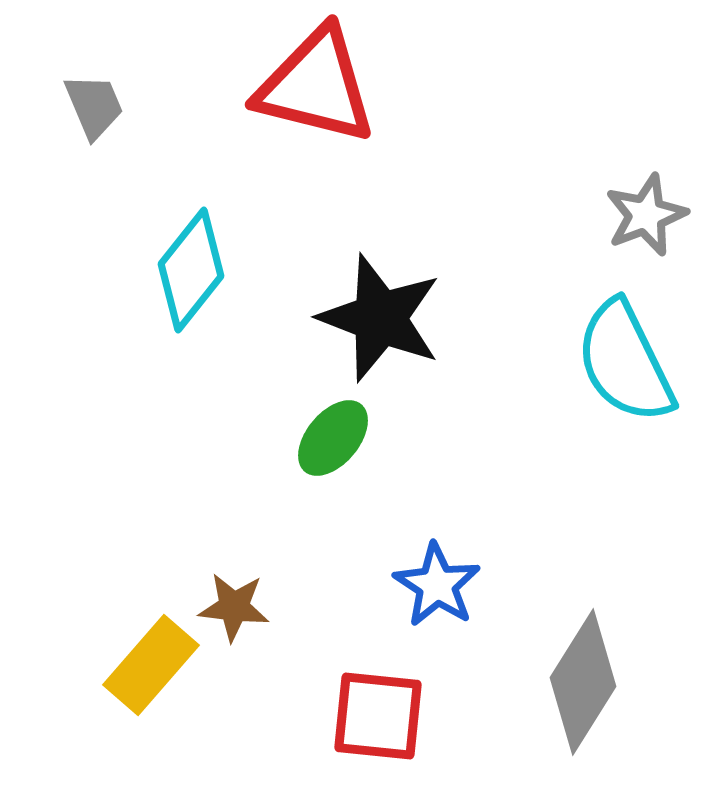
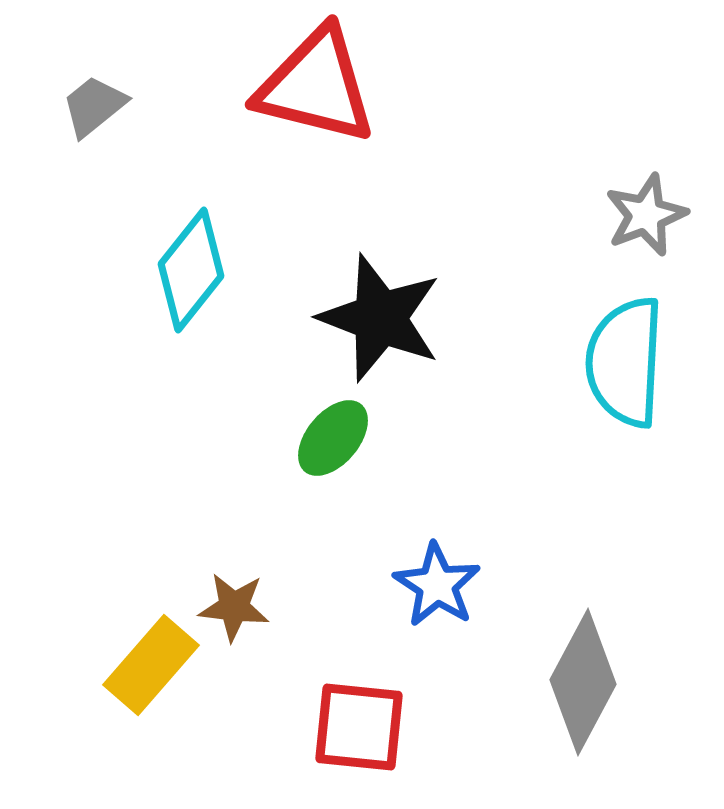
gray trapezoid: rotated 106 degrees counterclockwise
cyan semicircle: rotated 29 degrees clockwise
gray diamond: rotated 4 degrees counterclockwise
red square: moved 19 px left, 11 px down
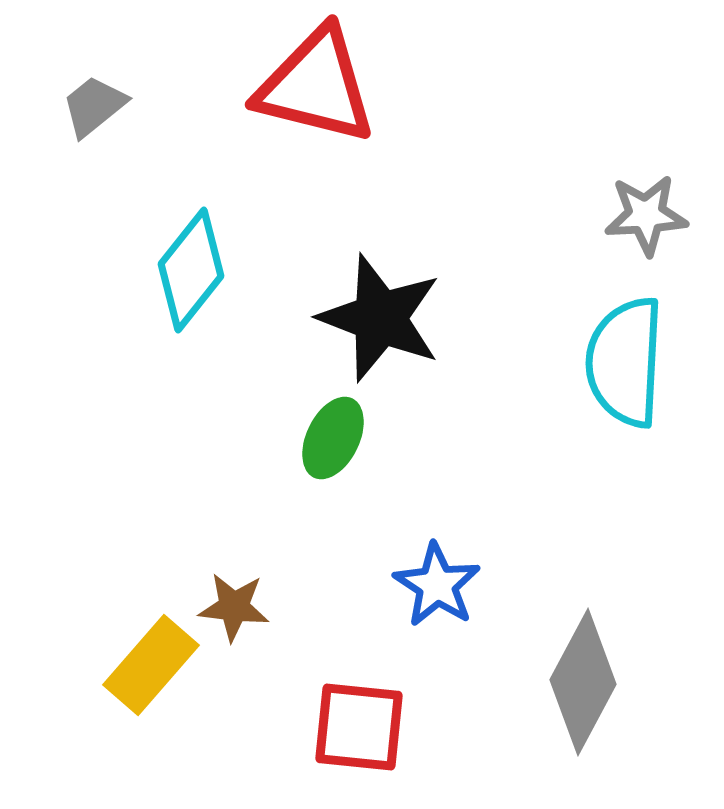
gray star: rotated 18 degrees clockwise
green ellipse: rotated 14 degrees counterclockwise
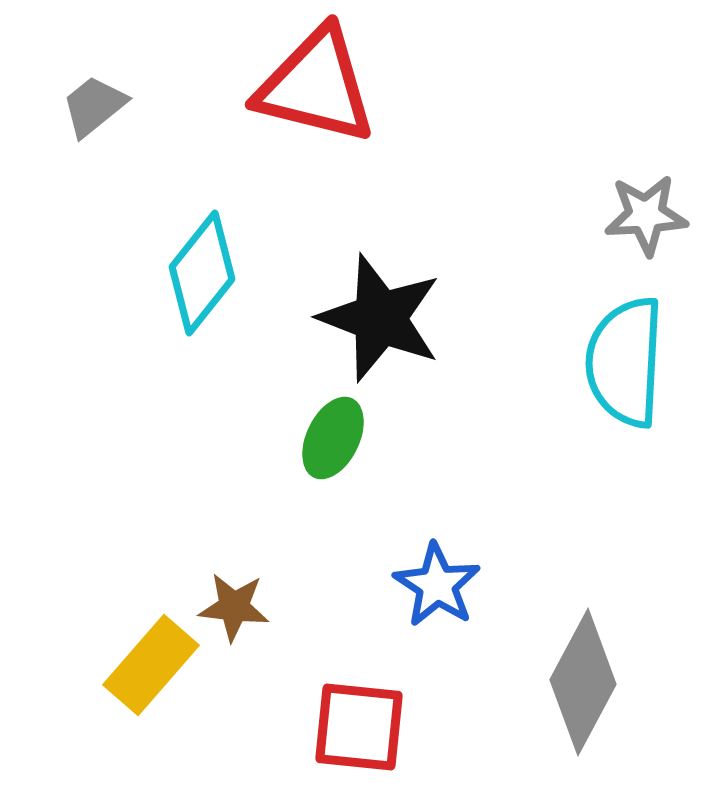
cyan diamond: moved 11 px right, 3 px down
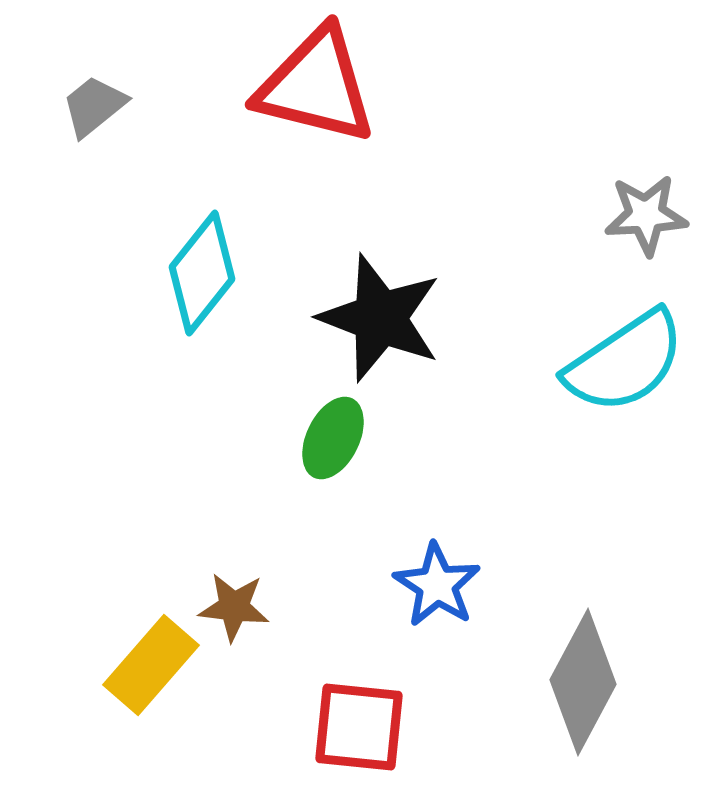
cyan semicircle: rotated 127 degrees counterclockwise
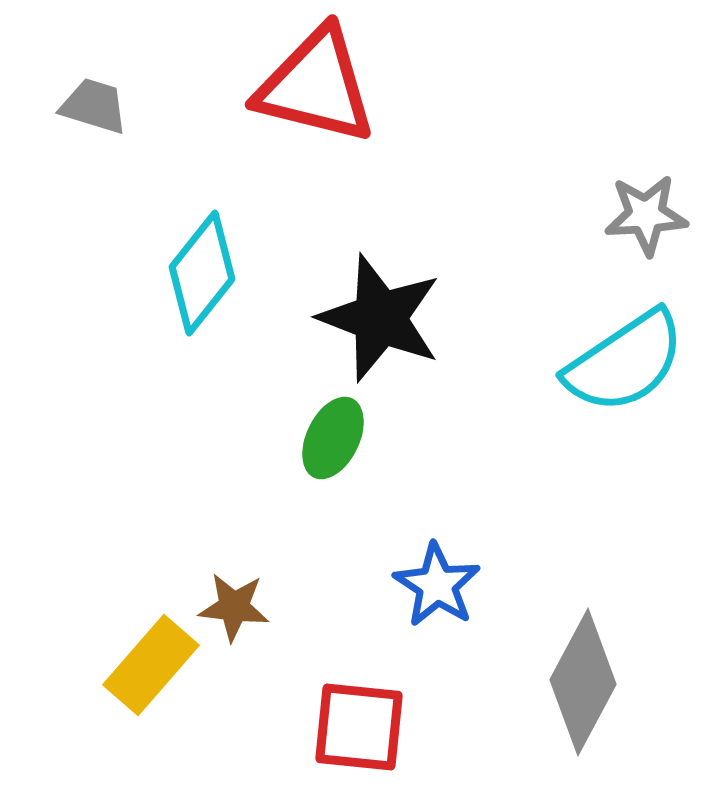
gray trapezoid: rotated 56 degrees clockwise
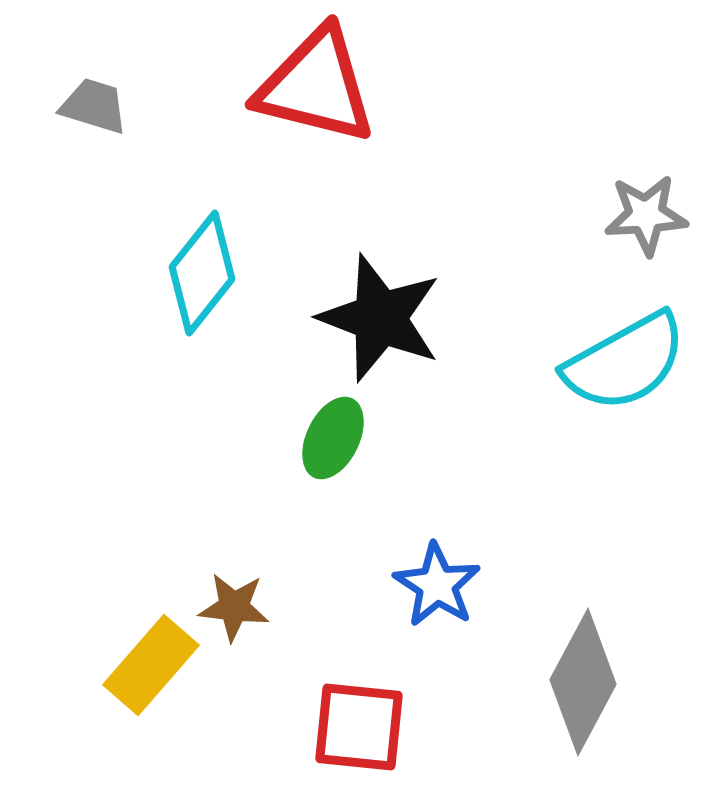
cyan semicircle: rotated 5 degrees clockwise
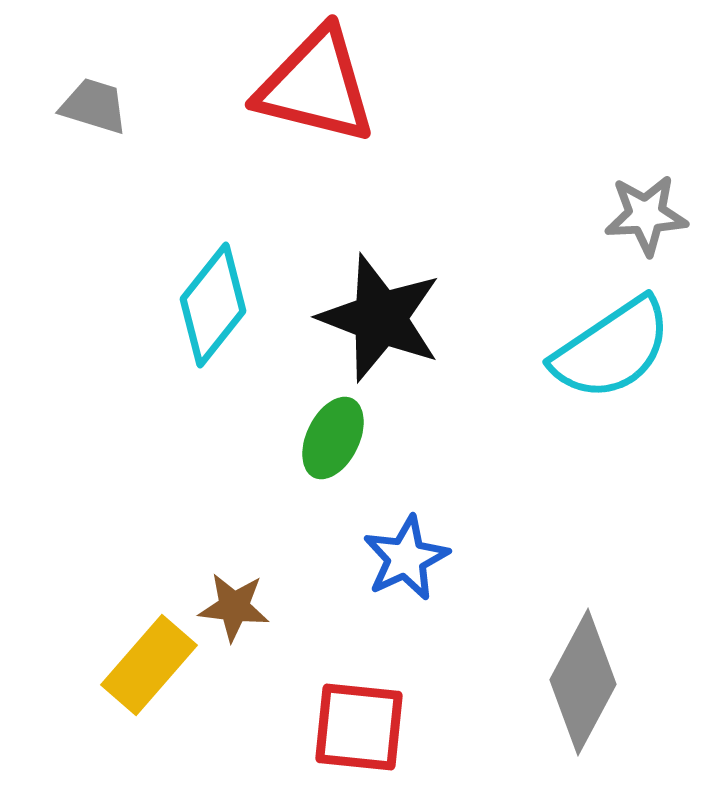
cyan diamond: moved 11 px right, 32 px down
cyan semicircle: moved 13 px left, 13 px up; rotated 5 degrees counterclockwise
blue star: moved 31 px left, 27 px up; rotated 14 degrees clockwise
yellow rectangle: moved 2 px left
